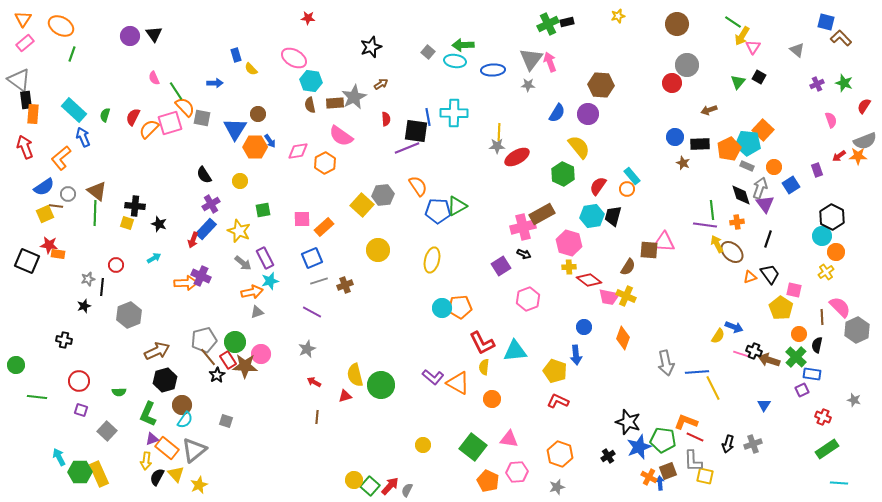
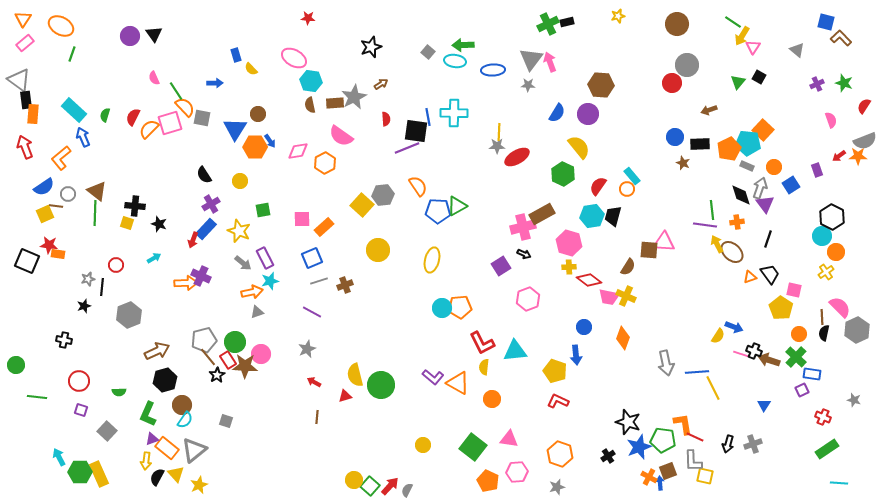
black semicircle at (817, 345): moved 7 px right, 12 px up
orange L-shape at (686, 422): moved 3 px left, 2 px down; rotated 60 degrees clockwise
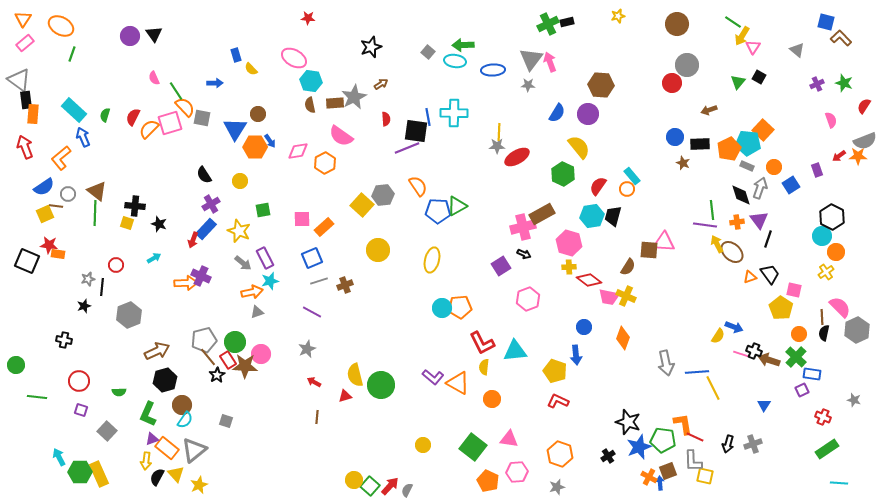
purple triangle at (765, 204): moved 6 px left, 16 px down
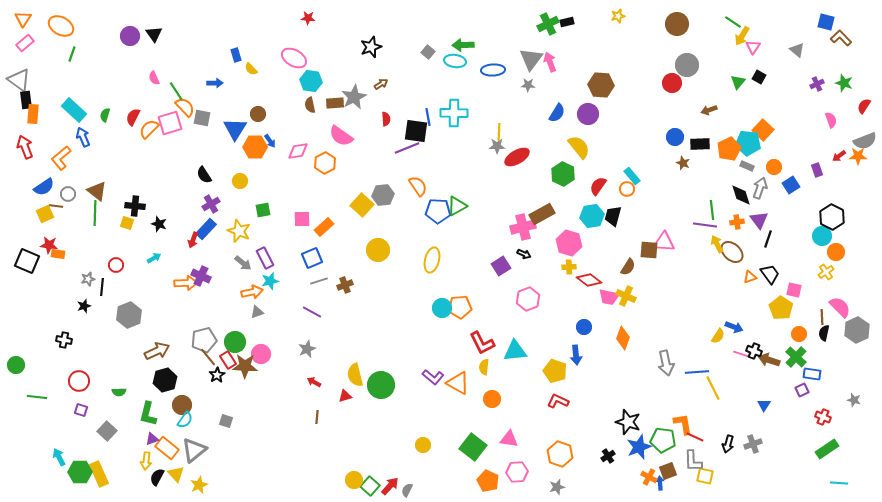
green L-shape at (148, 414): rotated 10 degrees counterclockwise
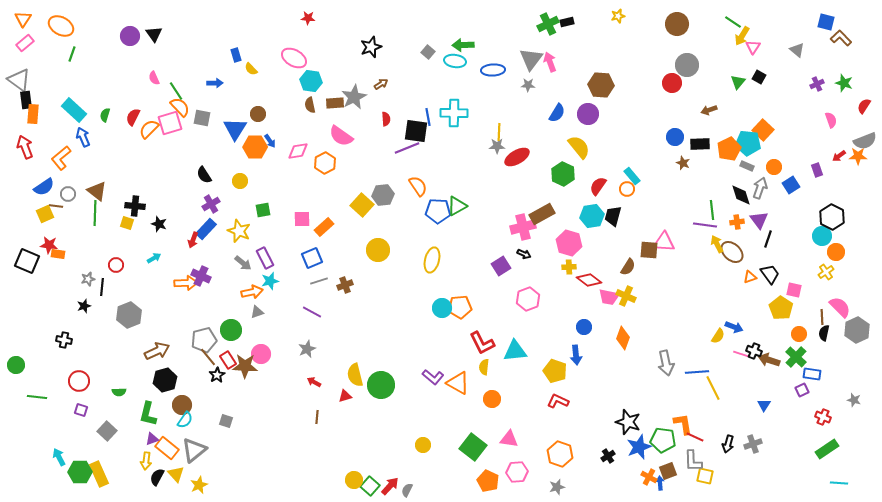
orange semicircle at (185, 107): moved 5 px left
green circle at (235, 342): moved 4 px left, 12 px up
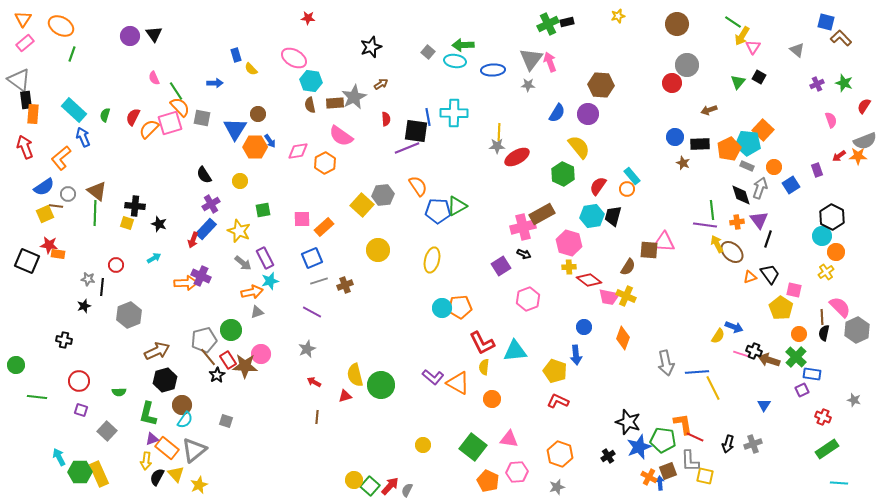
gray star at (88, 279): rotated 24 degrees clockwise
gray L-shape at (693, 461): moved 3 px left
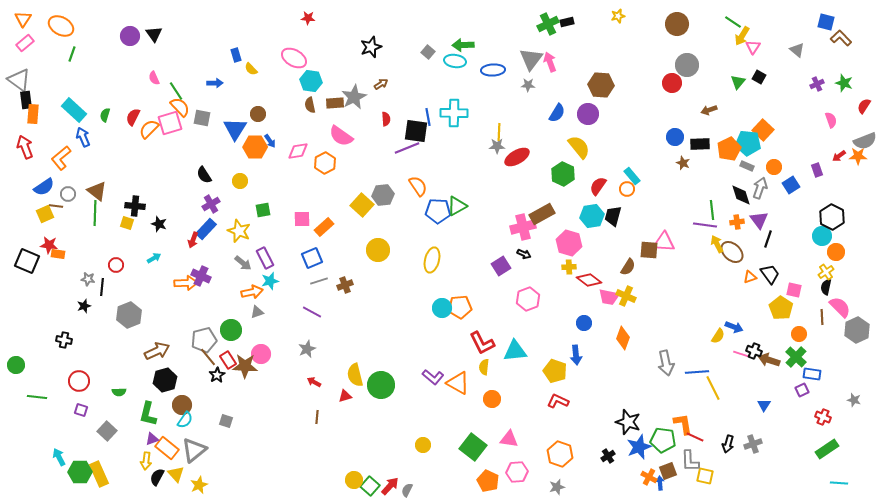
blue circle at (584, 327): moved 4 px up
black semicircle at (824, 333): moved 2 px right, 46 px up
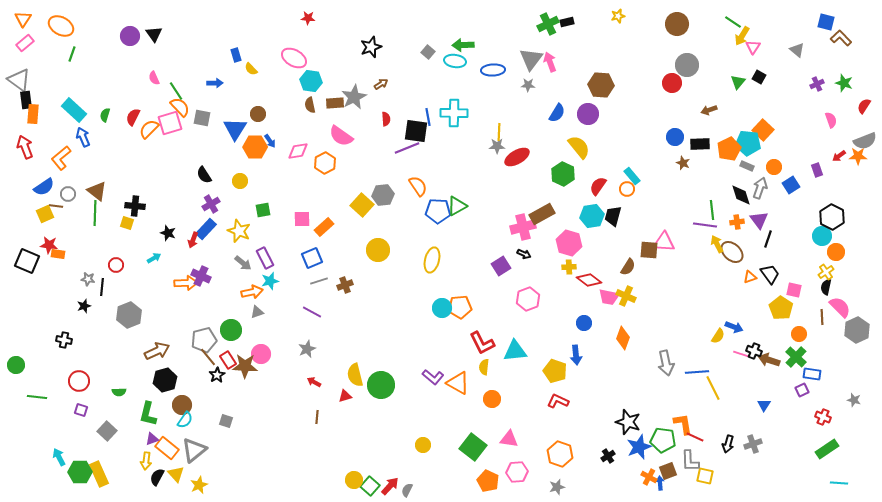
black star at (159, 224): moved 9 px right, 9 px down
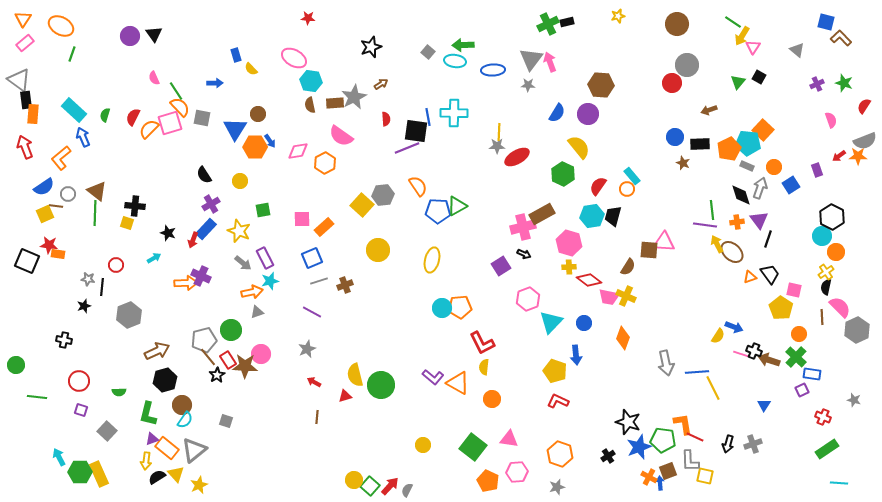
cyan triangle at (515, 351): moved 36 px right, 29 px up; rotated 40 degrees counterclockwise
black semicircle at (157, 477): rotated 30 degrees clockwise
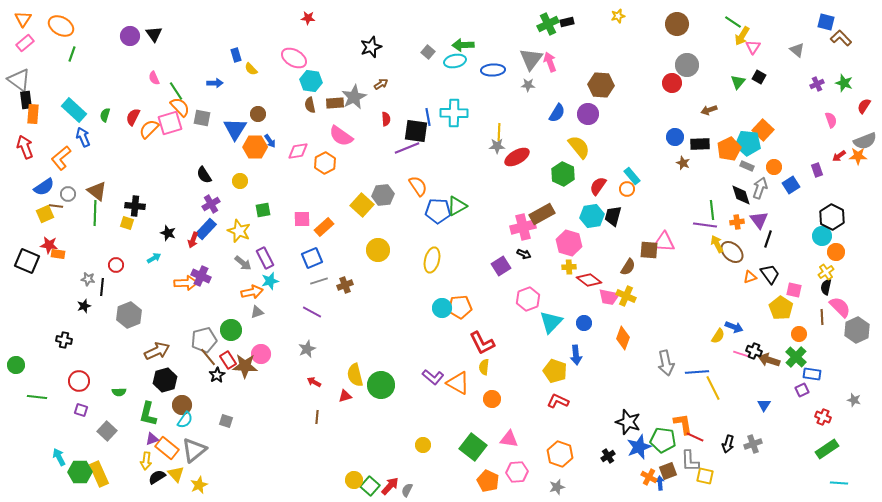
cyan ellipse at (455, 61): rotated 20 degrees counterclockwise
